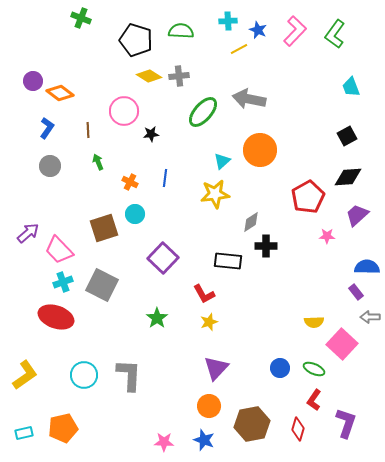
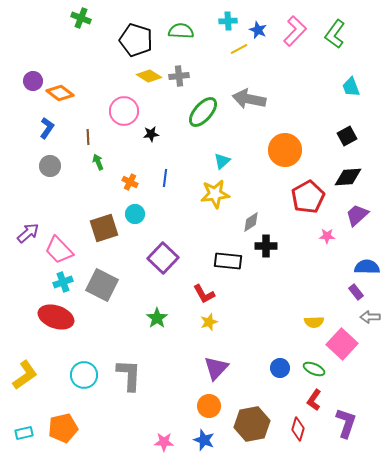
brown line at (88, 130): moved 7 px down
orange circle at (260, 150): moved 25 px right
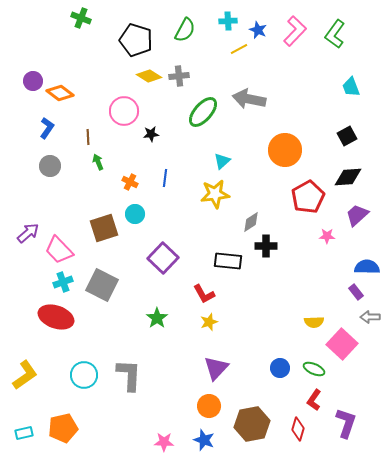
green semicircle at (181, 31): moved 4 px right, 1 px up; rotated 115 degrees clockwise
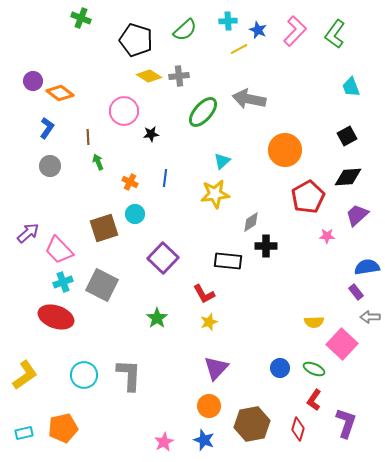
green semicircle at (185, 30): rotated 20 degrees clockwise
blue semicircle at (367, 267): rotated 10 degrees counterclockwise
pink star at (164, 442): rotated 30 degrees counterclockwise
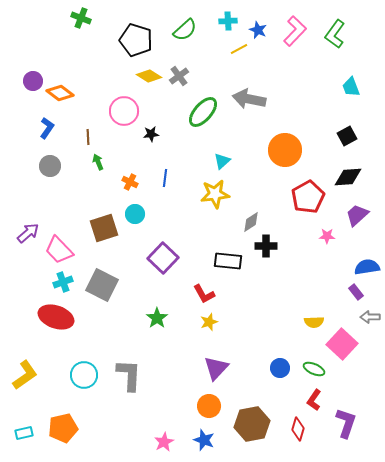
gray cross at (179, 76): rotated 30 degrees counterclockwise
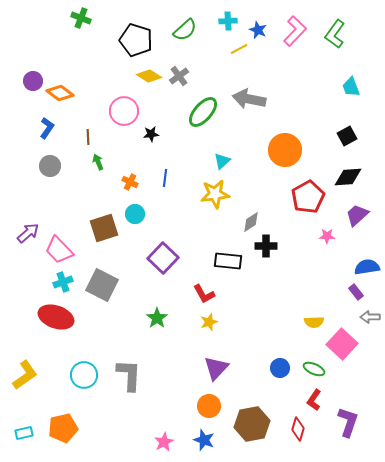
purple L-shape at (346, 423): moved 2 px right, 1 px up
